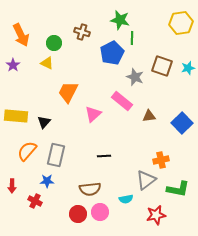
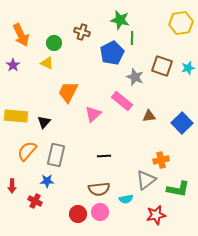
brown semicircle: moved 9 px right
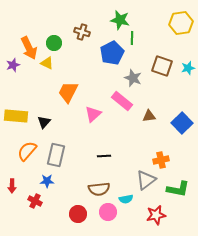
orange arrow: moved 8 px right, 13 px down
purple star: rotated 16 degrees clockwise
gray star: moved 2 px left, 1 px down
pink circle: moved 8 px right
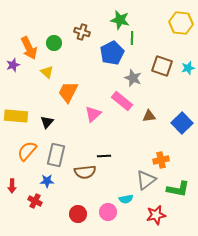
yellow hexagon: rotated 15 degrees clockwise
yellow triangle: moved 9 px down; rotated 16 degrees clockwise
black triangle: moved 3 px right
brown semicircle: moved 14 px left, 17 px up
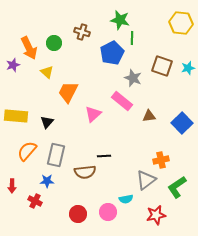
green L-shape: moved 1 px left, 2 px up; rotated 135 degrees clockwise
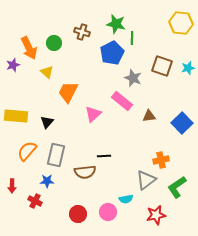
green star: moved 4 px left, 4 px down
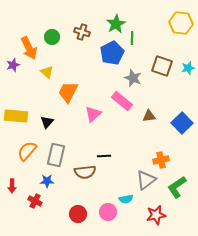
green star: rotated 30 degrees clockwise
green circle: moved 2 px left, 6 px up
